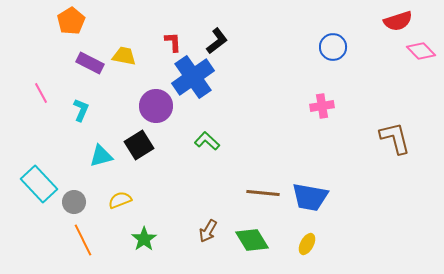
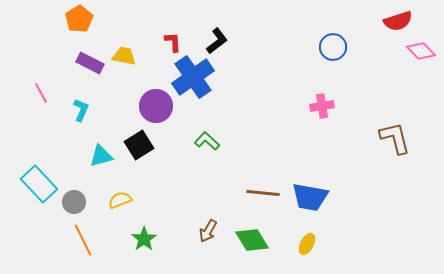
orange pentagon: moved 8 px right, 2 px up
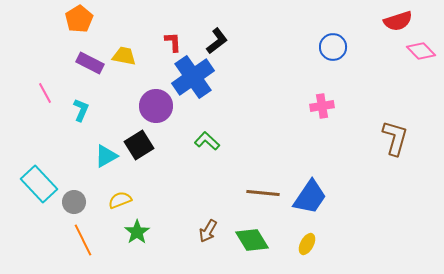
pink line: moved 4 px right
brown L-shape: rotated 30 degrees clockwise
cyan triangle: moved 5 px right; rotated 15 degrees counterclockwise
blue trapezoid: rotated 66 degrees counterclockwise
green star: moved 7 px left, 7 px up
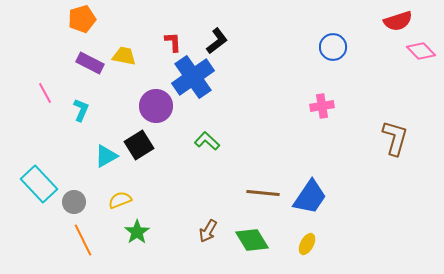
orange pentagon: moved 3 px right; rotated 16 degrees clockwise
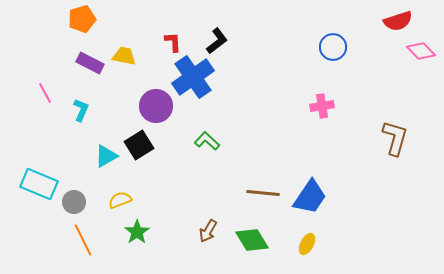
cyan rectangle: rotated 24 degrees counterclockwise
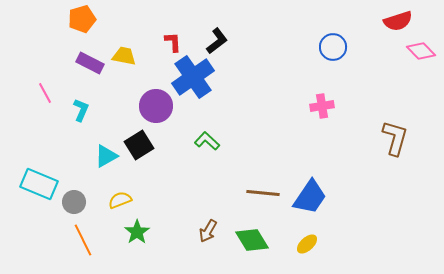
yellow ellipse: rotated 20 degrees clockwise
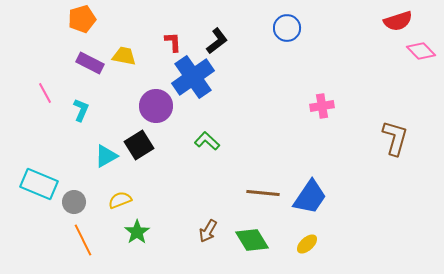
blue circle: moved 46 px left, 19 px up
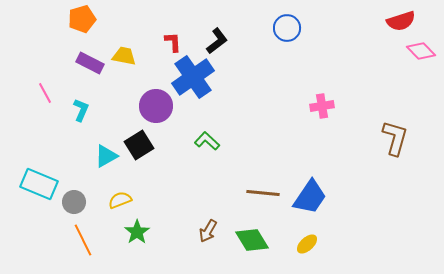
red semicircle: moved 3 px right
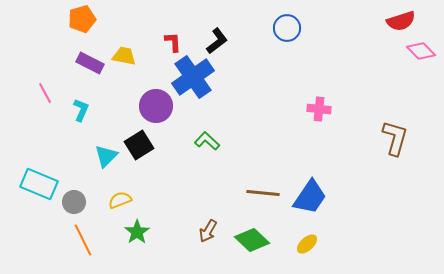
pink cross: moved 3 px left, 3 px down; rotated 15 degrees clockwise
cyan triangle: rotated 15 degrees counterclockwise
green diamond: rotated 16 degrees counterclockwise
